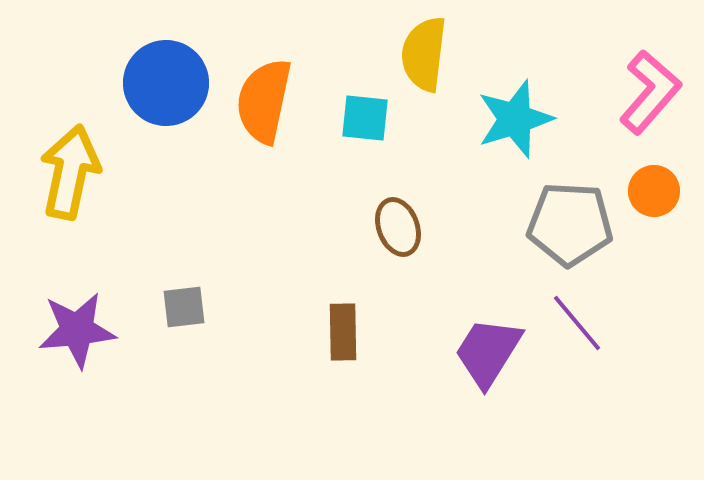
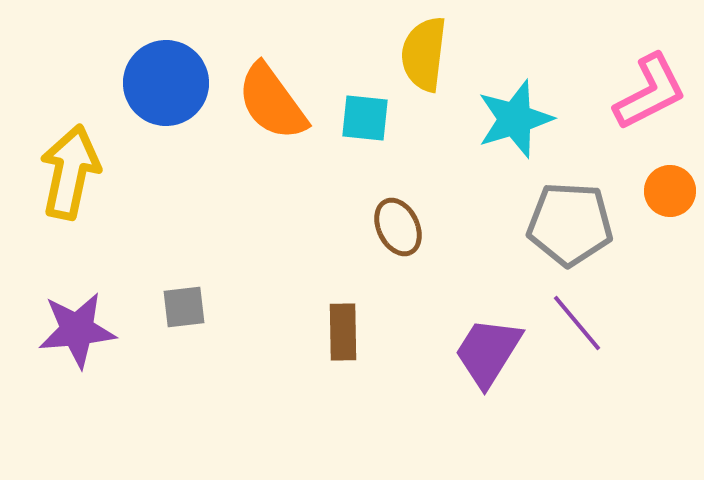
pink L-shape: rotated 22 degrees clockwise
orange semicircle: moved 8 px right, 1 px down; rotated 48 degrees counterclockwise
orange circle: moved 16 px right
brown ellipse: rotated 6 degrees counterclockwise
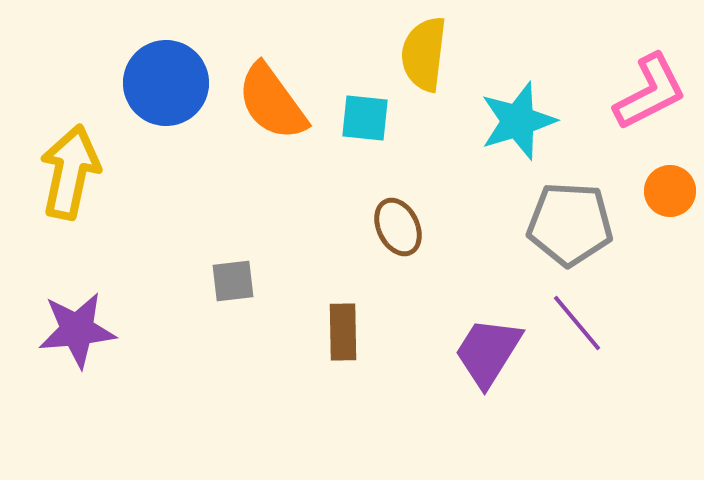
cyan star: moved 3 px right, 2 px down
gray square: moved 49 px right, 26 px up
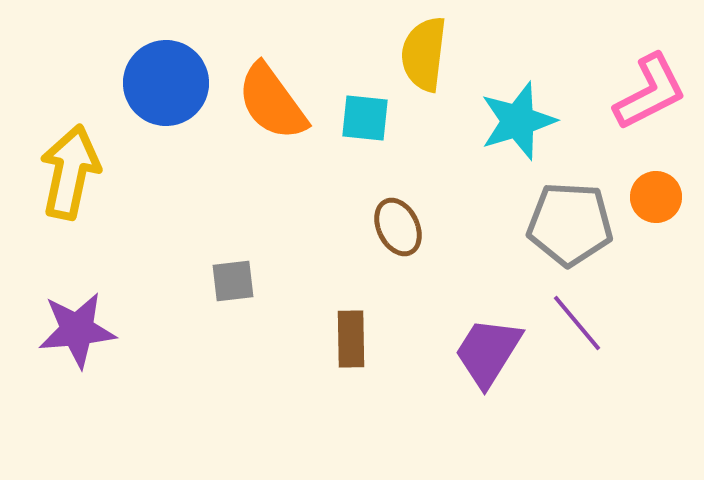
orange circle: moved 14 px left, 6 px down
brown rectangle: moved 8 px right, 7 px down
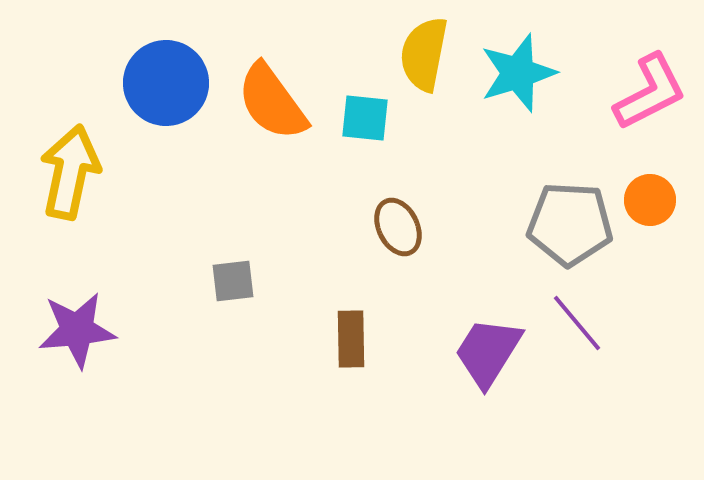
yellow semicircle: rotated 4 degrees clockwise
cyan star: moved 48 px up
orange circle: moved 6 px left, 3 px down
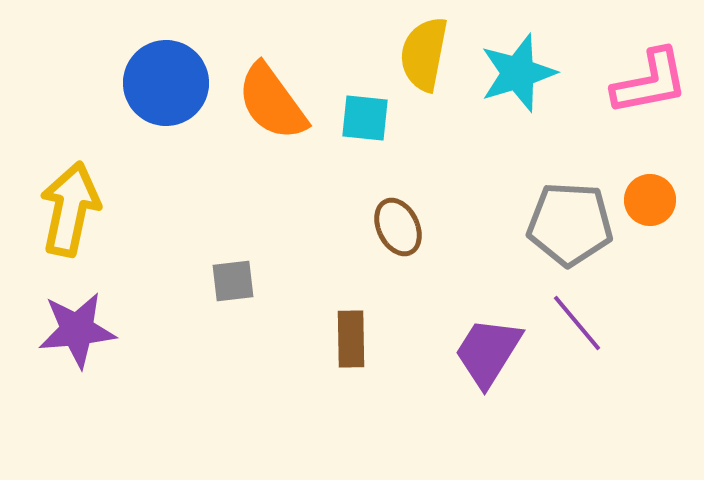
pink L-shape: moved 10 px up; rotated 16 degrees clockwise
yellow arrow: moved 37 px down
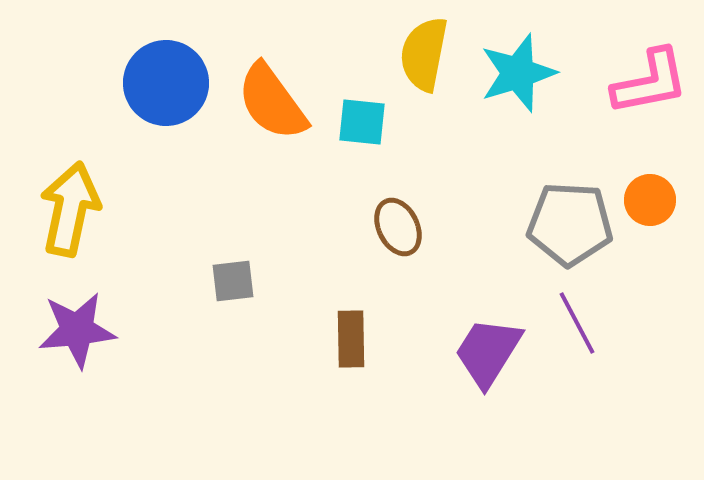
cyan square: moved 3 px left, 4 px down
purple line: rotated 12 degrees clockwise
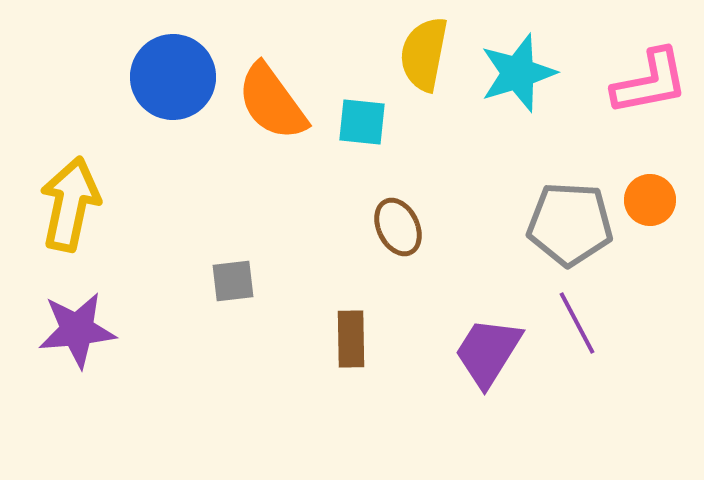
blue circle: moved 7 px right, 6 px up
yellow arrow: moved 5 px up
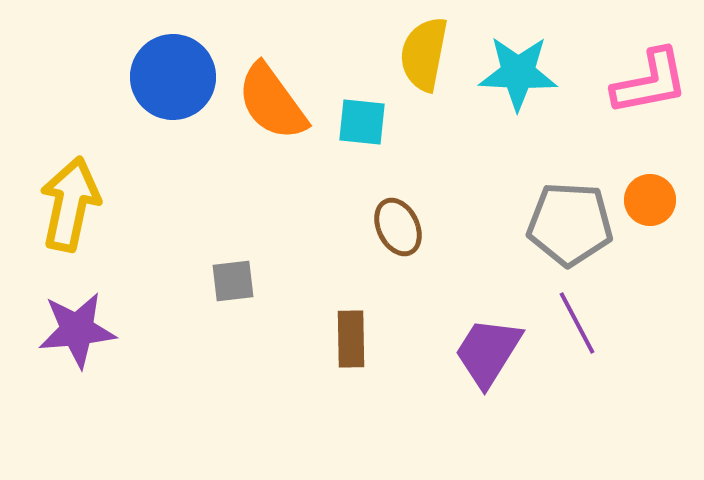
cyan star: rotated 20 degrees clockwise
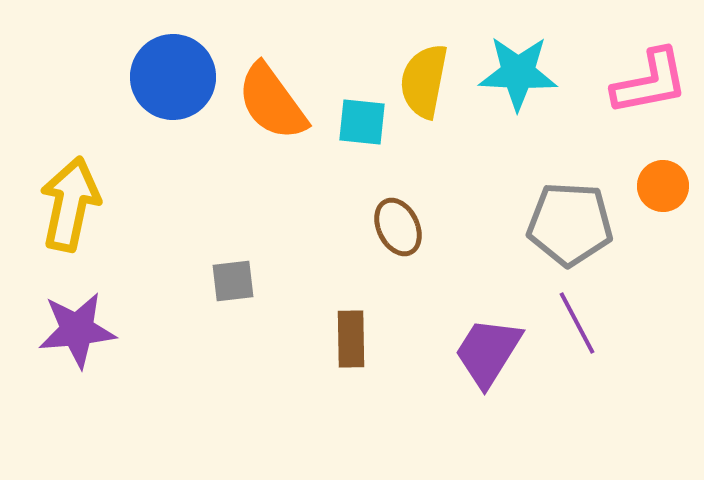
yellow semicircle: moved 27 px down
orange circle: moved 13 px right, 14 px up
